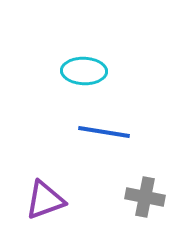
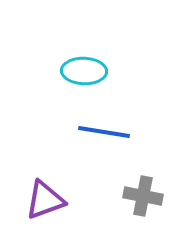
gray cross: moved 2 px left, 1 px up
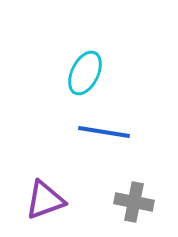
cyan ellipse: moved 1 px right, 2 px down; rotated 66 degrees counterclockwise
gray cross: moved 9 px left, 6 px down
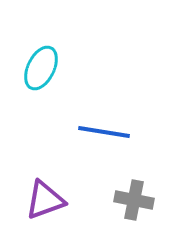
cyan ellipse: moved 44 px left, 5 px up
gray cross: moved 2 px up
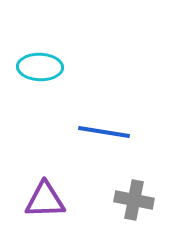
cyan ellipse: moved 1 px left, 1 px up; rotated 66 degrees clockwise
purple triangle: rotated 18 degrees clockwise
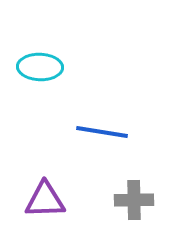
blue line: moved 2 px left
gray cross: rotated 12 degrees counterclockwise
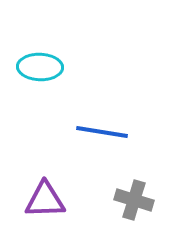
gray cross: rotated 18 degrees clockwise
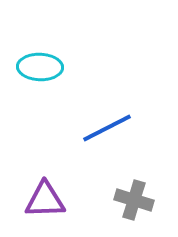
blue line: moved 5 px right, 4 px up; rotated 36 degrees counterclockwise
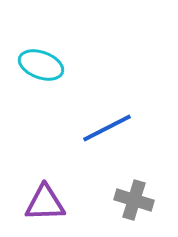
cyan ellipse: moved 1 px right, 2 px up; rotated 18 degrees clockwise
purple triangle: moved 3 px down
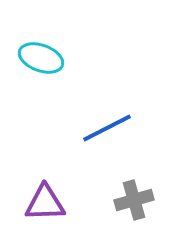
cyan ellipse: moved 7 px up
gray cross: rotated 33 degrees counterclockwise
